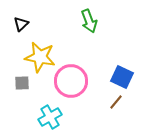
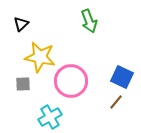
gray square: moved 1 px right, 1 px down
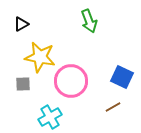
black triangle: rotated 14 degrees clockwise
brown line: moved 3 px left, 5 px down; rotated 21 degrees clockwise
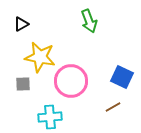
cyan cross: rotated 25 degrees clockwise
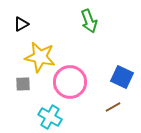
pink circle: moved 1 px left, 1 px down
cyan cross: rotated 35 degrees clockwise
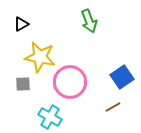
blue square: rotated 30 degrees clockwise
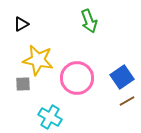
yellow star: moved 2 px left, 3 px down
pink circle: moved 7 px right, 4 px up
brown line: moved 14 px right, 6 px up
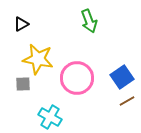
yellow star: moved 1 px up
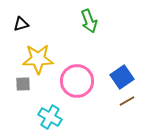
black triangle: rotated 14 degrees clockwise
yellow star: rotated 12 degrees counterclockwise
pink circle: moved 3 px down
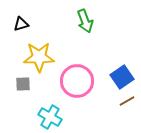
green arrow: moved 4 px left
yellow star: moved 1 px right, 2 px up
